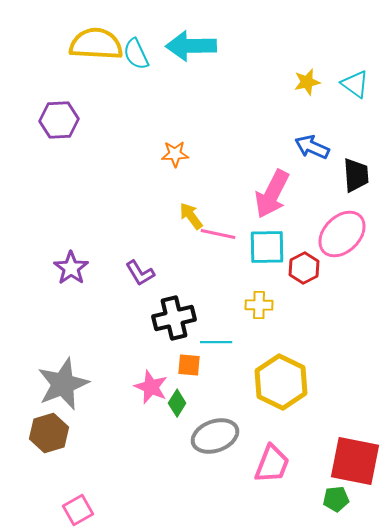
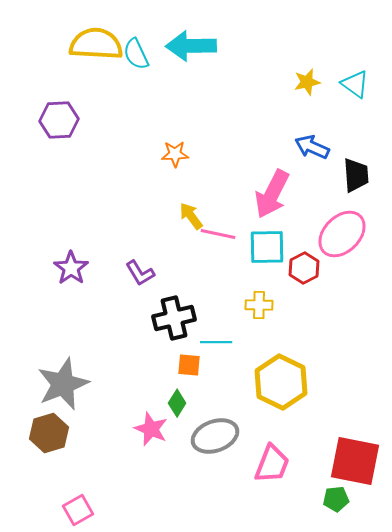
pink star: moved 42 px down
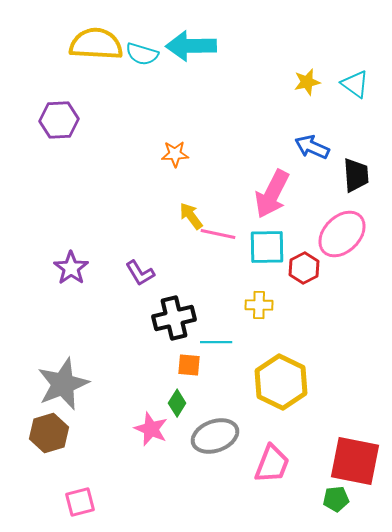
cyan semicircle: moved 6 px right; rotated 48 degrees counterclockwise
pink square: moved 2 px right, 8 px up; rotated 16 degrees clockwise
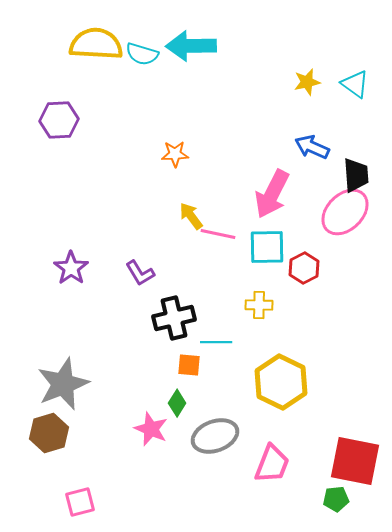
pink ellipse: moved 3 px right, 22 px up
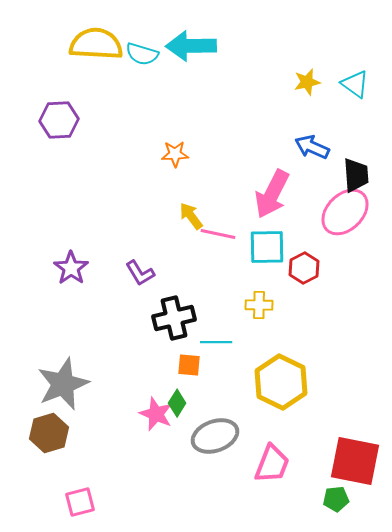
pink star: moved 5 px right, 15 px up
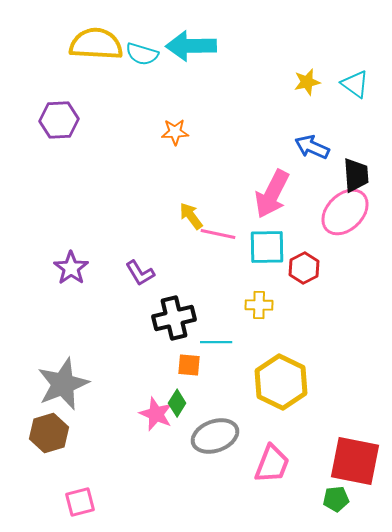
orange star: moved 22 px up
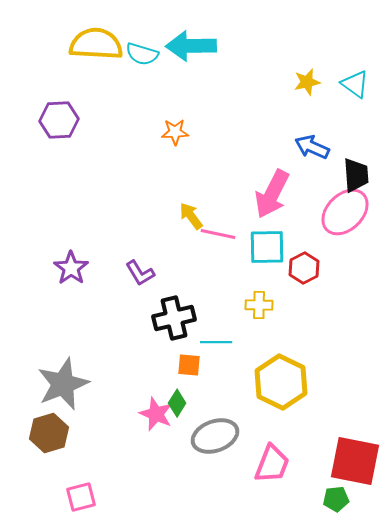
pink square: moved 1 px right, 5 px up
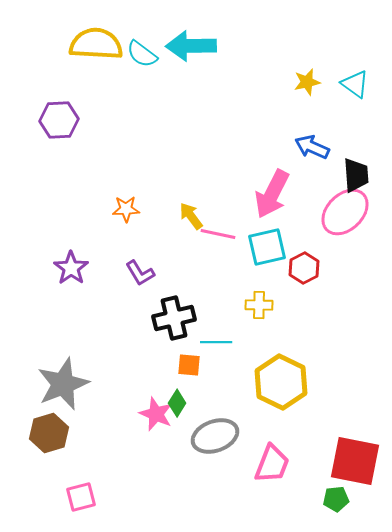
cyan semicircle: rotated 20 degrees clockwise
orange star: moved 49 px left, 77 px down
cyan square: rotated 12 degrees counterclockwise
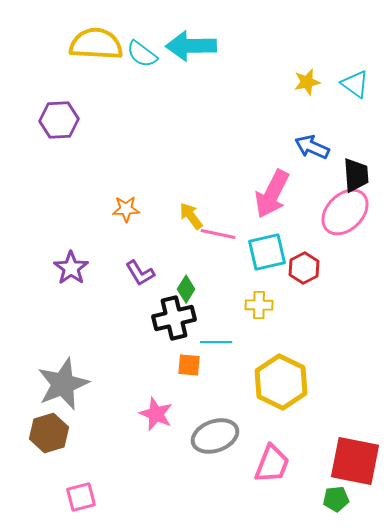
cyan square: moved 5 px down
green diamond: moved 9 px right, 114 px up
